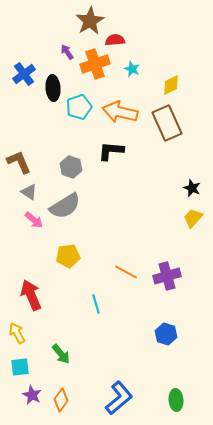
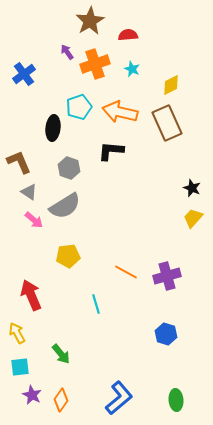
red semicircle: moved 13 px right, 5 px up
black ellipse: moved 40 px down; rotated 10 degrees clockwise
gray hexagon: moved 2 px left, 1 px down
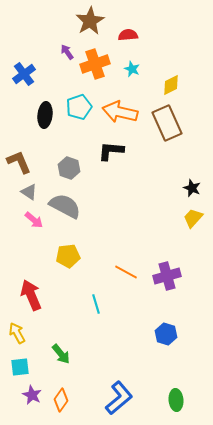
black ellipse: moved 8 px left, 13 px up
gray semicircle: rotated 120 degrees counterclockwise
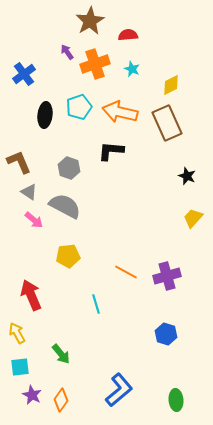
black star: moved 5 px left, 12 px up
blue L-shape: moved 8 px up
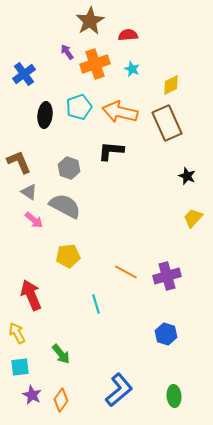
green ellipse: moved 2 px left, 4 px up
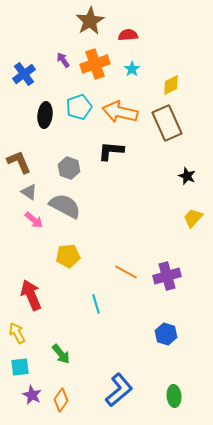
purple arrow: moved 4 px left, 8 px down
cyan star: rotated 14 degrees clockwise
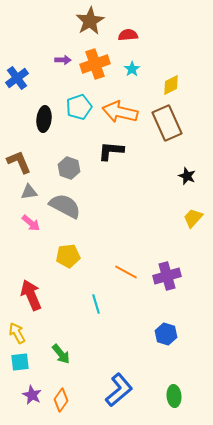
purple arrow: rotated 126 degrees clockwise
blue cross: moved 7 px left, 4 px down
black ellipse: moved 1 px left, 4 px down
gray triangle: rotated 42 degrees counterclockwise
pink arrow: moved 3 px left, 3 px down
cyan square: moved 5 px up
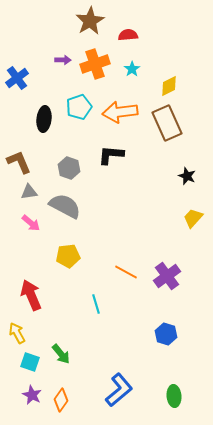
yellow diamond: moved 2 px left, 1 px down
orange arrow: rotated 20 degrees counterclockwise
black L-shape: moved 4 px down
purple cross: rotated 20 degrees counterclockwise
cyan square: moved 10 px right; rotated 24 degrees clockwise
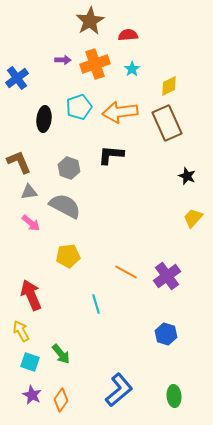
yellow arrow: moved 4 px right, 2 px up
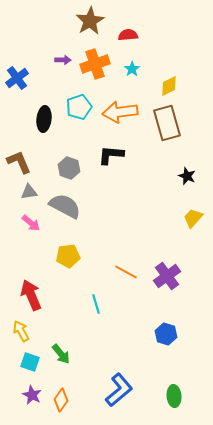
brown rectangle: rotated 8 degrees clockwise
